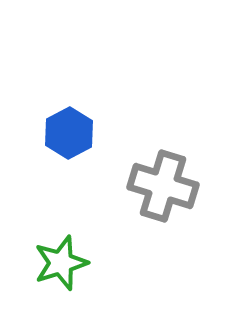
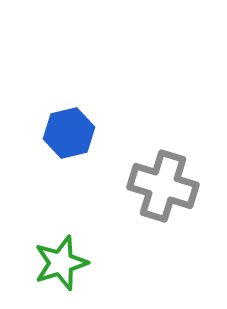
blue hexagon: rotated 15 degrees clockwise
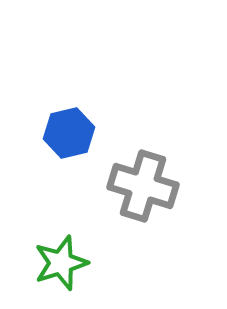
gray cross: moved 20 px left
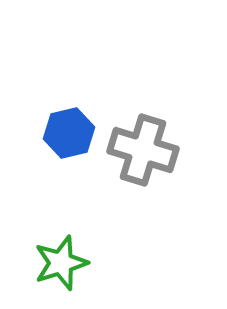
gray cross: moved 36 px up
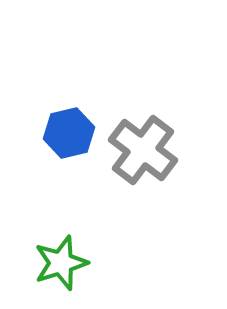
gray cross: rotated 20 degrees clockwise
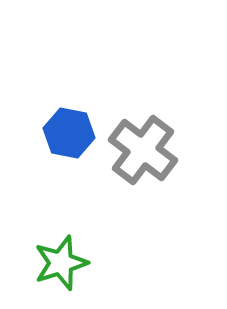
blue hexagon: rotated 24 degrees clockwise
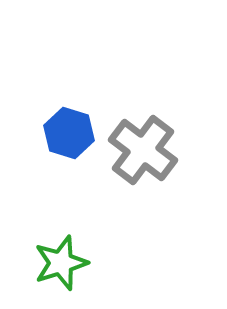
blue hexagon: rotated 6 degrees clockwise
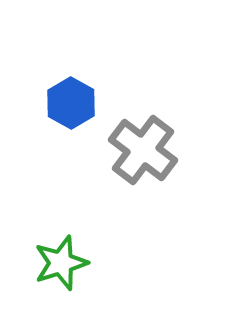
blue hexagon: moved 2 px right, 30 px up; rotated 12 degrees clockwise
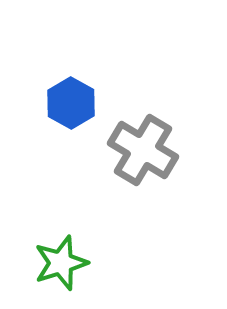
gray cross: rotated 6 degrees counterclockwise
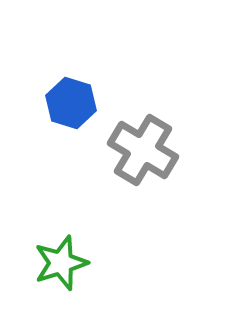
blue hexagon: rotated 12 degrees counterclockwise
